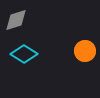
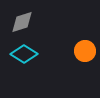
gray diamond: moved 6 px right, 2 px down
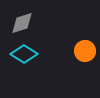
gray diamond: moved 1 px down
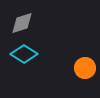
orange circle: moved 17 px down
